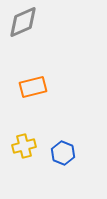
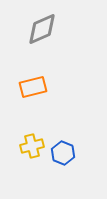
gray diamond: moved 19 px right, 7 px down
yellow cross: moved 8 px right
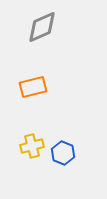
gray diamond: moved 2 px up
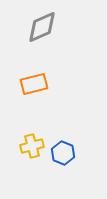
orange rectangle: moved 1 px right, 3 px up
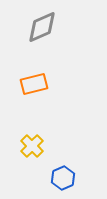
yellow cross: rotated 30 degrees counterclockwise
blue hexagon: moved 25 px down; rotated 15 degrees clockwise
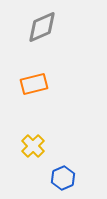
yellow cross: moved 1 px right
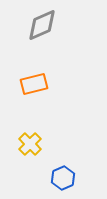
gray diamond: moved 2 px up
yellow cross: moved 3 px left, 2 px up
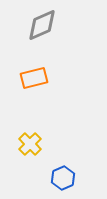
orange rectangle: moved 6 px up
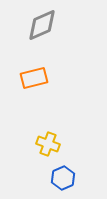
yellow cross: moved 18 px right; rotated 25 degrees counterclockwise
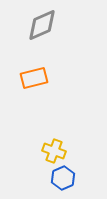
yellow cross: moved 6 px right, 7 px down
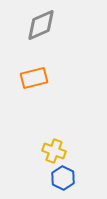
gray diamond: moved 1 px left
blue hexagon: rotated 10 degrees counterclockwise
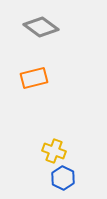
gray diamond: moved 2 px down; rotated 60 degrees clockwise
